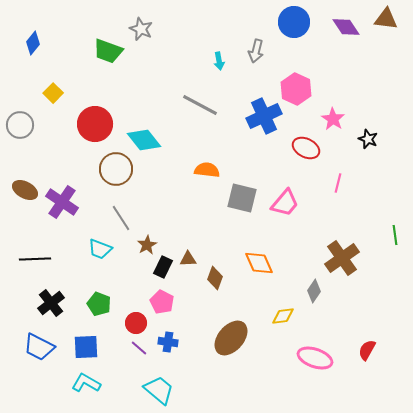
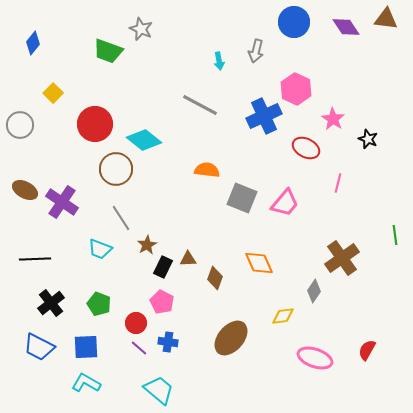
cyan diamond at (144, 140): rotated 12 degrees counterclockwise
gray square at (242, 198): rotated 8 degrees clockwise
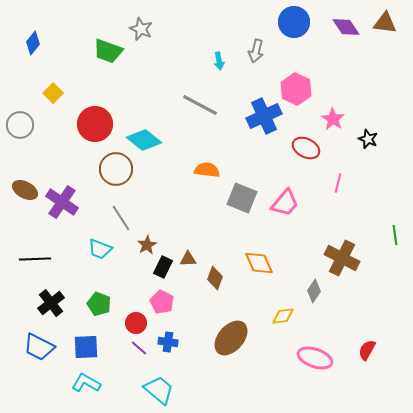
brown triangle at (386, 19): moved 1 px left, 4 px down
brown cross at (342, 258): rotated 28 degrees counterclockwise
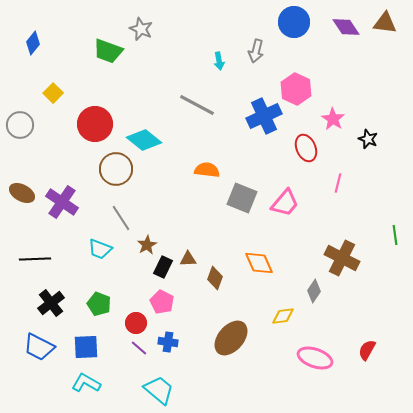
gray line at (200, 105): moved 3 px left
red ellipse at (306, 148): rotated 40 degrees clockwise
brown ellipse at (25, 190): moved 3 px left, 3 px down
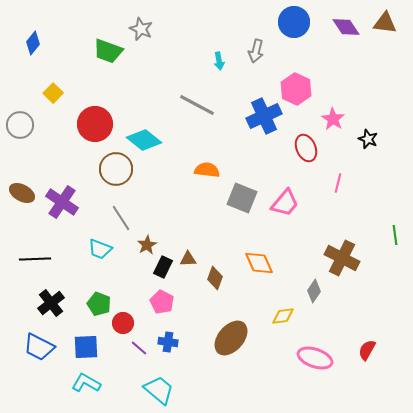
red circle at (136, 323): moved 13 px left
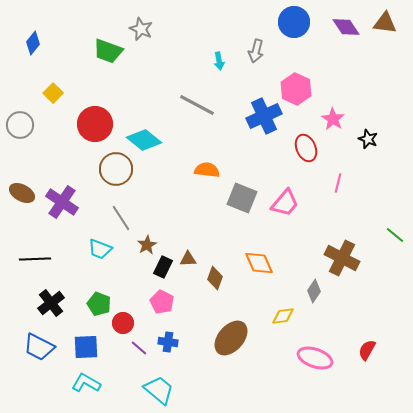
green line at (395, 235): rotated 42 degrees counterclockwise
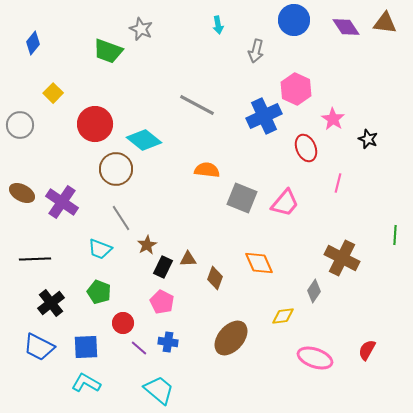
blue circle at (294, 22): moved 2 px up
cyan arrow at (219, 61): moved 1 px left, 36 px up
green line at (395, 235): rotated 54 degrees clockwise
green pentagon at (99, 304): moved 12 px up
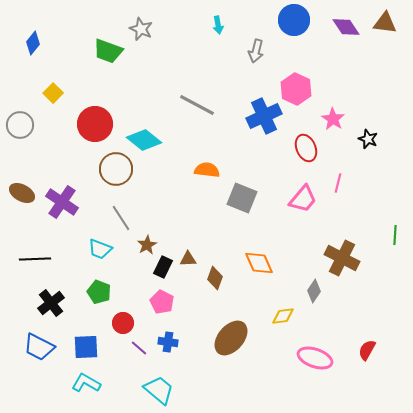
pink trapezoid at (285, 203): moved 18 px right, 4 px up
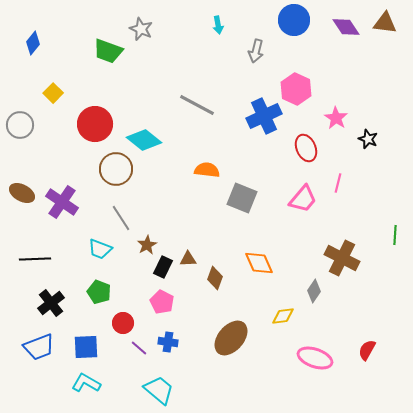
pink star at (333, 119): moved 3 px right, 1 px up
blue trapezoid at (39, 347): rotated 48 degrees counterclockwise
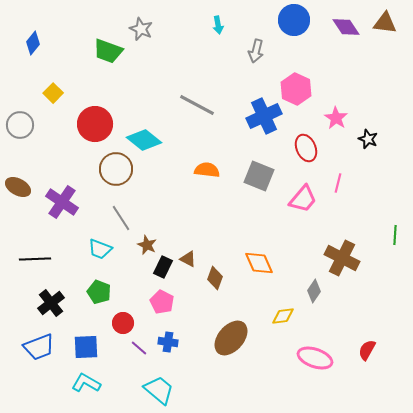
brown ellipse at (22, 193): moved 4 px left, 6 px up
gray square at (242, 198): moved 17 px right, 22 px up
brown star at (147, 245): rotated 18 degrees counterclockwise
brown triangle at (188, 259): rotated 30 degrees clockwise
